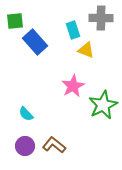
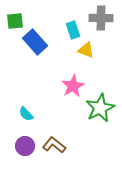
green star: moved 3 px left, 3 px down
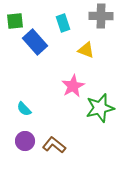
gray cross: moved 2 px up
cyan rectangle: moved 10 px left, 7 px up
green star: rotated 12 degrees clockwise
cyan semicircle: moved 2 px left, 5 px up
purple circle: moved 5 px up
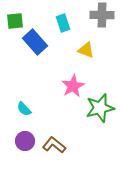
gray cross: moved 1 px right, 1 px up
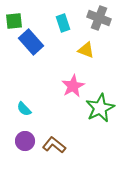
gray cross: moved 3 px left, 3 px down; rotated 20 degrees clockwise
green square: moved 1 px left
blue rectangle: moved 4 px left
green star: rotated 12 degrees counterclockwise
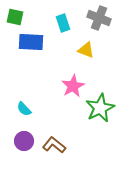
green square: moved 1 px right, 4 px up; rotated 18 degrees clockwise
blue rectangle: rotated 45 degrees counterclockwise
purple circle: moved 1 px left
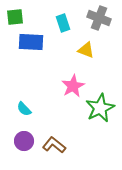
green square: rotated 18 degrees counterclockwise
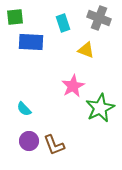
purple circle: moved 5 px right
brown L-shape: rotated 150 degrees counterclockwise
